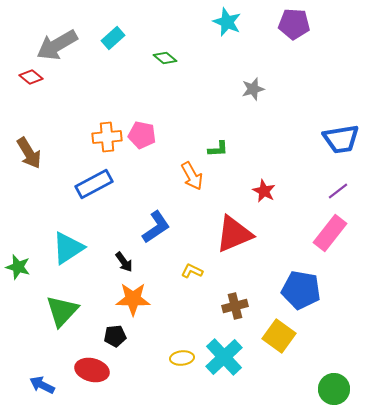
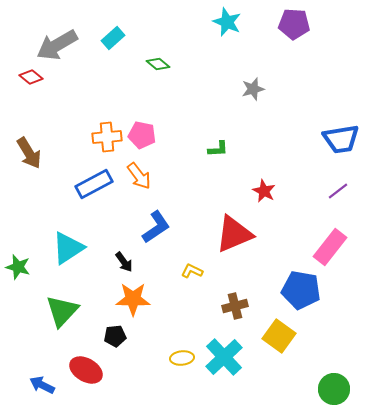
green diamond: moved 7 px left, 6 px down
orange arrow: moved 53 px left; rotated 8 degrees counterclockwise
pink rectangle: moved 14 px down
red ellipse: moved 6 px left; rotated 16 degrees clockwise
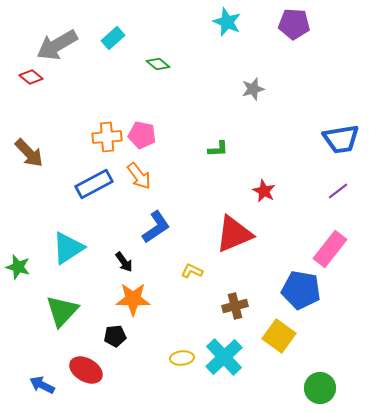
brown arrow: rotated 12 degrees counterclockwise
pink rectangle: moved 2 px down
green circle: moved 14 px left, 1 px up
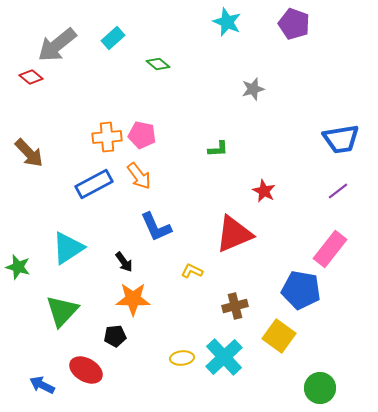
purple pentagon: rotated 16 degrees clockwise
gray arrow: rotated 9 degrees counterclockwise
blue L-shape: rotated 100 degrees clockwise
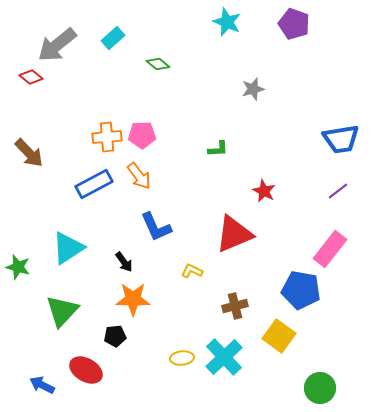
pink pentagon: rotated 12 degrees counterclockwise
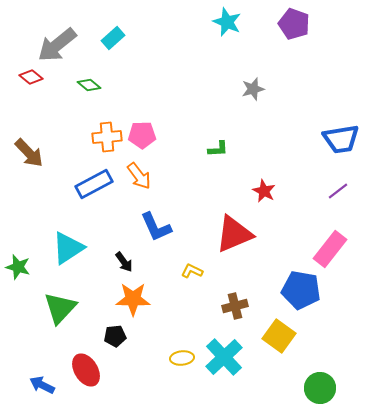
green diamond: moved 69 px left, 21 px down
green triangle: moved 2 px left, 3 px up
red ellipse: rotated 28 degrees clockwise
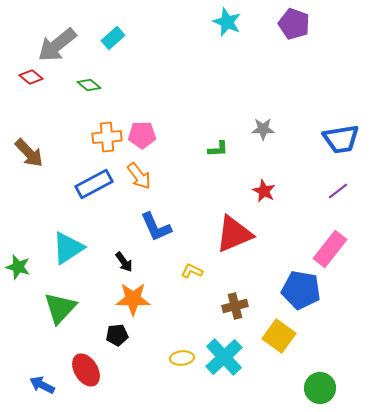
gray star: moved 10 px right, 40 px down; rotated 15 degrees clockwise
black pentagon: moved 2 px right, 1 px up
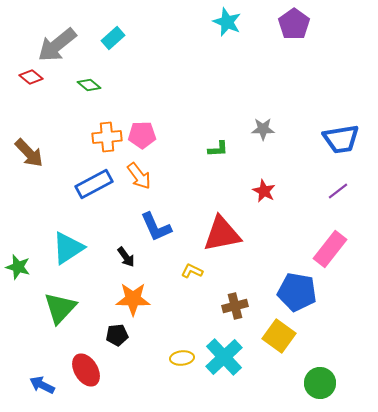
purple pentagon: rotated 16 degrees clockwise
red triangle: moved 12 px left; rotated 12 degrees clockwise
black arrow: moved 2 px right, 5 px up
blue pentagon: moved 4 px left, 2 px down
green circle: moved 5 px up
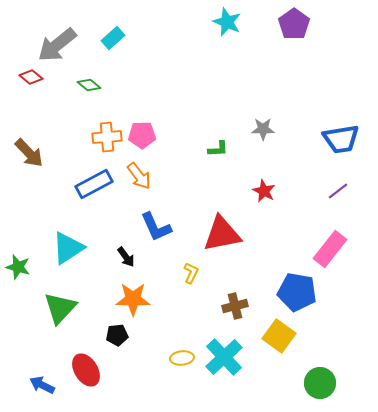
yellow L-shape: moved 1 px left, 2 px down; rotated 90 degrees clockwise
